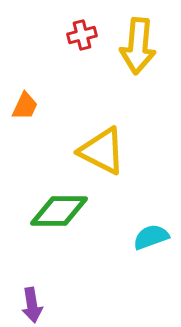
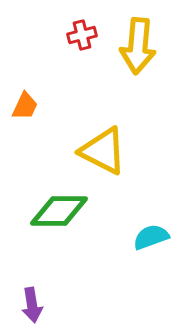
yellow triangle: moved 1 px right
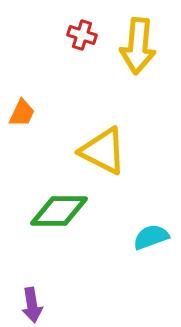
red cross: rotated 32 degrees clockwise
orange trapezoid: moved 3 px left, 7 px down
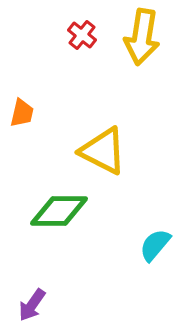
red cross: rotated 20 degrees clockwise
yellow arrow: moved 4 px right, 9 px up; rotated 4 degrees clockwise
orange trapezoid: rotated 12 degrees counterclockwise
cyan semicircle: moved 4 px right, 8 px down; rotated 30 degrees counterclockwise
purple arrow: rotated 44 degrees clockwise
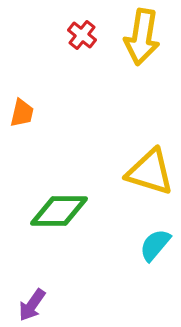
yellow triangle: moved 47 px right, 21 px down; rotated 10 degrees counterclockwise
